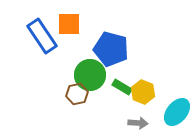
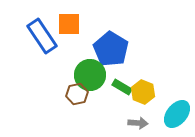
blue pentagon: rotated 16 degrees clockwise
cyan ellipse: moved 2 px down
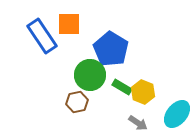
brown hexagon: moved 8 px down
gray arrow: rotated 30 degrees clockwise
